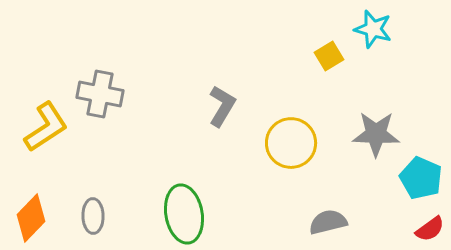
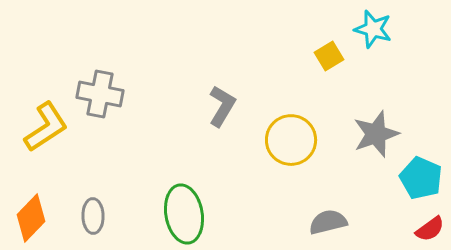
gray star: rotated 21 degrees counterclockwise
yellow circle: moved 3 px up
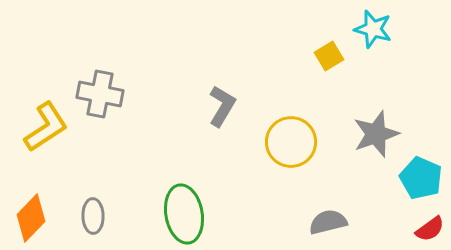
yellow circle: moved 2 px down
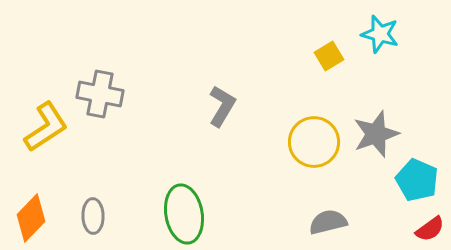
cyan star: moved 7 px right, 5 px down
yellow circle: moved 23 px right
cyan pentagon: moved 4 px left, 2 px down
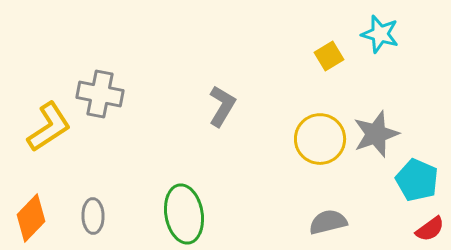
yellow L-shape: moved 3 px right
yellow circle: moved 6 px right, 3 px up
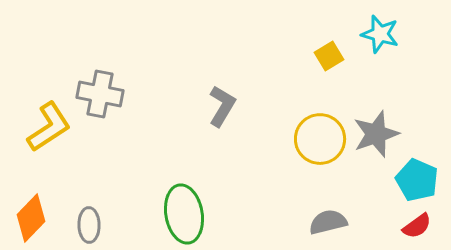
gray ellipse: moved 4 px left, 9 px down
red semicircle: moved 13 px left, 3 px up
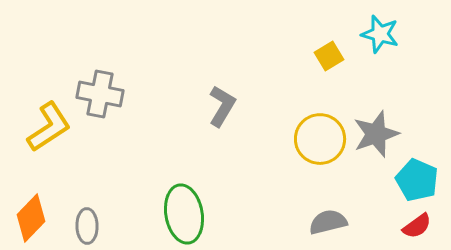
gray ellipse: moved 2 px left, 1 px down
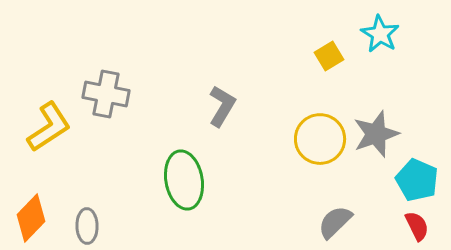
cyan star: rotated 15 degrees clockwise
gray cross: moved 6 px right
green ellipse: moved 34 px up
gray semicircle: moved 7 px right; rotated 30 degrees counterclockwise
red semicircle: rotated 80 degrees counterclockwise
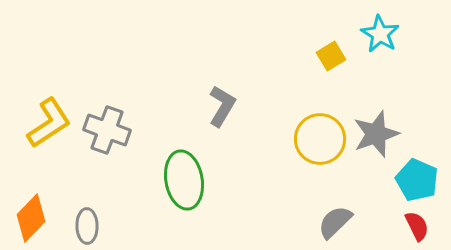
yellow square: moved 2 px right
gray cross: moved 1 px right, 36 px down; rotated 9 degrees clockwise
yellow L-shape: moved 4 px up
